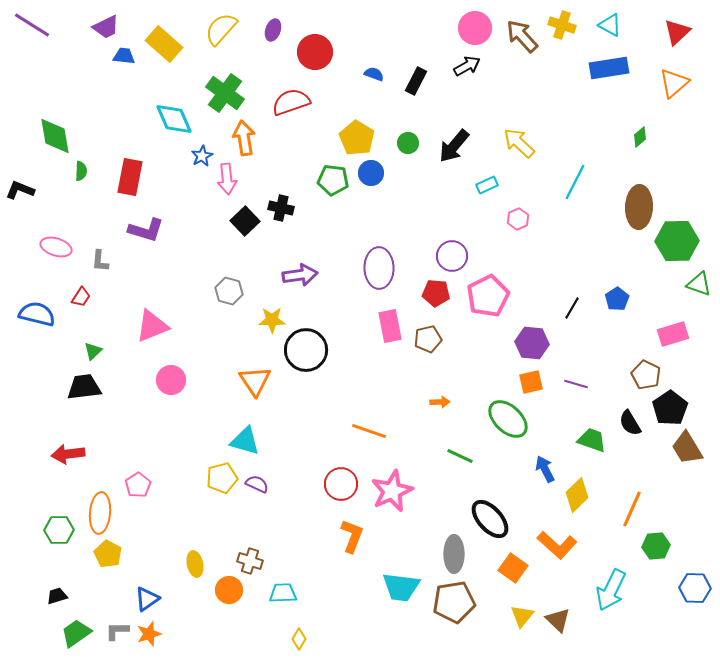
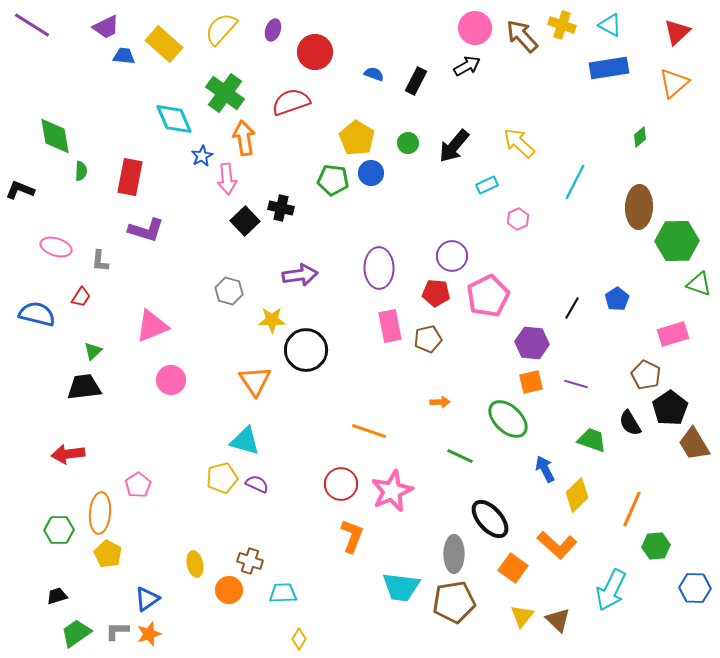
brown trapezoid at (687, 448): moved 7 px right, 4 px up
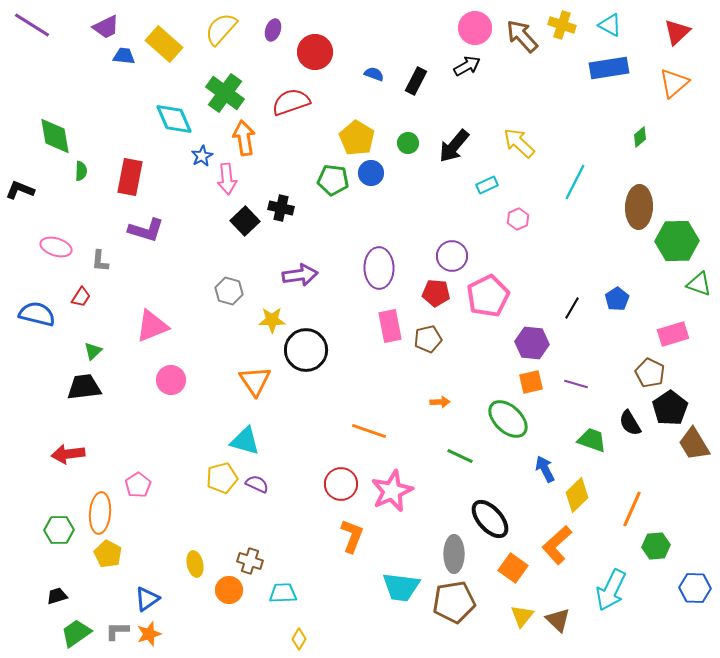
brown pentagon at (646, 375): moved 4 px right, 2 px up
orange L-shape at (557, 545): rotated 96 degrees clockwise
